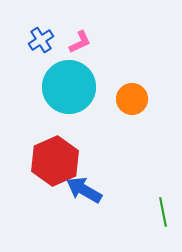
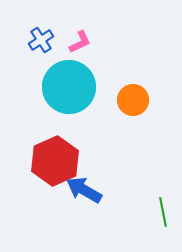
orange circle: moved 1 px right, 1 px down
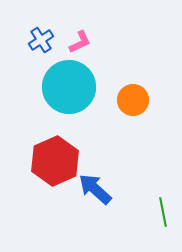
blue arrow: moved 11 px right, 1 px up; rotated 12 degrees clockwise
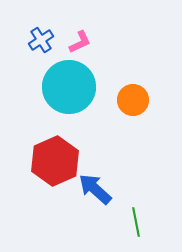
green line: moved 27 px left, 10 px down
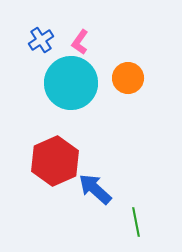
pink L-shape: rotated 150 degrees clockwise
cyan circle: moved 2 px right, 4 px up
orange circle: moved 5 px left, 22 px up
